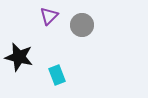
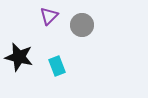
cyan rectangle: moved 9 px up
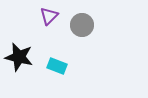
cyan rectangle: rotated 48 degrees counterclockwise
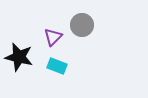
purple triangle: moved 4 px right, 21 px down
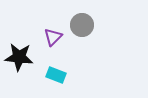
black star: rotated 8 degrees counterclockwise
cyan rectangle: moved 1 px left, 9 px down
